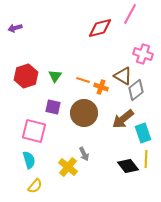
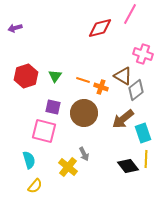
pink square: moved 10 px right
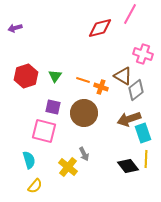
brown arrow: moved 6 px right; rotated 20 degrees clockwise
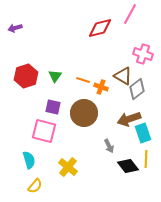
gray diamond: moved 1 px right, 1 px up
gray arrow: moved 25 px right, 8 px up
